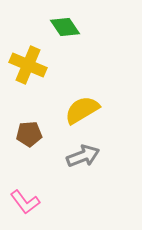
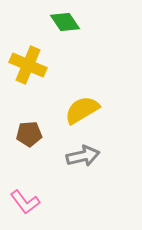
green diamond: moved 5 px up
gray arrow: rotated 8 degrees clockwise
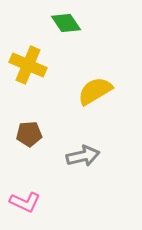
green diamond: moved 1 px right, 1 px down
yellow semicircle: moved 13 px right, 19 px up
pink L-shape: rotated 28 degrees counterclockwise
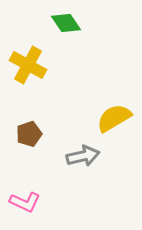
yellow cross: rotated 6 degrees clockwise
yellow semicircle: moved 19 px right, 27 px down
brown pentagon: rotated 15 degrees counterclockwise
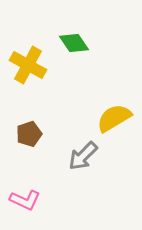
green diamond: moved 8 px right, 20 px down
gray arrow: rotated 148 degrees clockwise
pink L-shape: moved 2 px up
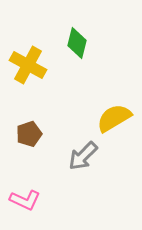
green diamond: moved 3 px right; rotated 48 degrees clockwise
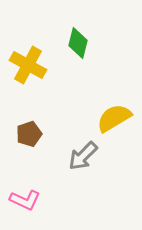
green diamond: moved 1 px right
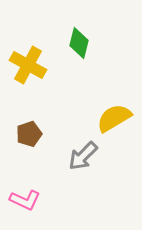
green diamond: moved 1 px right
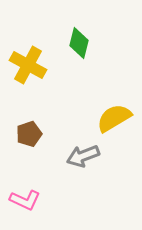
gray arrow: rotated 24 degrees clockwise
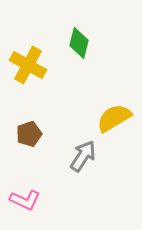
gray arrow: rotated 144 degrees clockwise
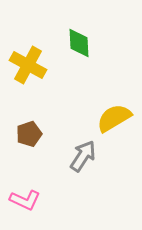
green diamond: rotated 16 degrees counterclockwise
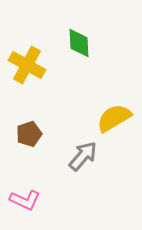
yellow cross: moved 1 px left
gray arrow: rotated 8 degrees clockwise
